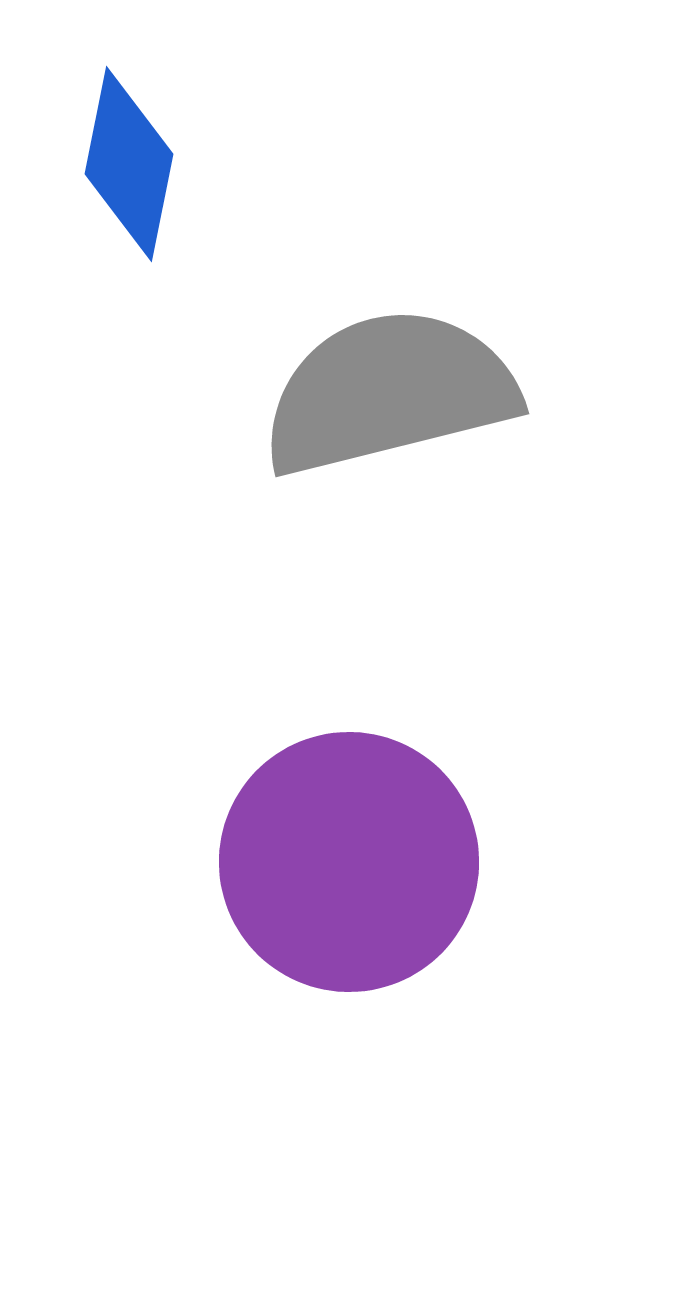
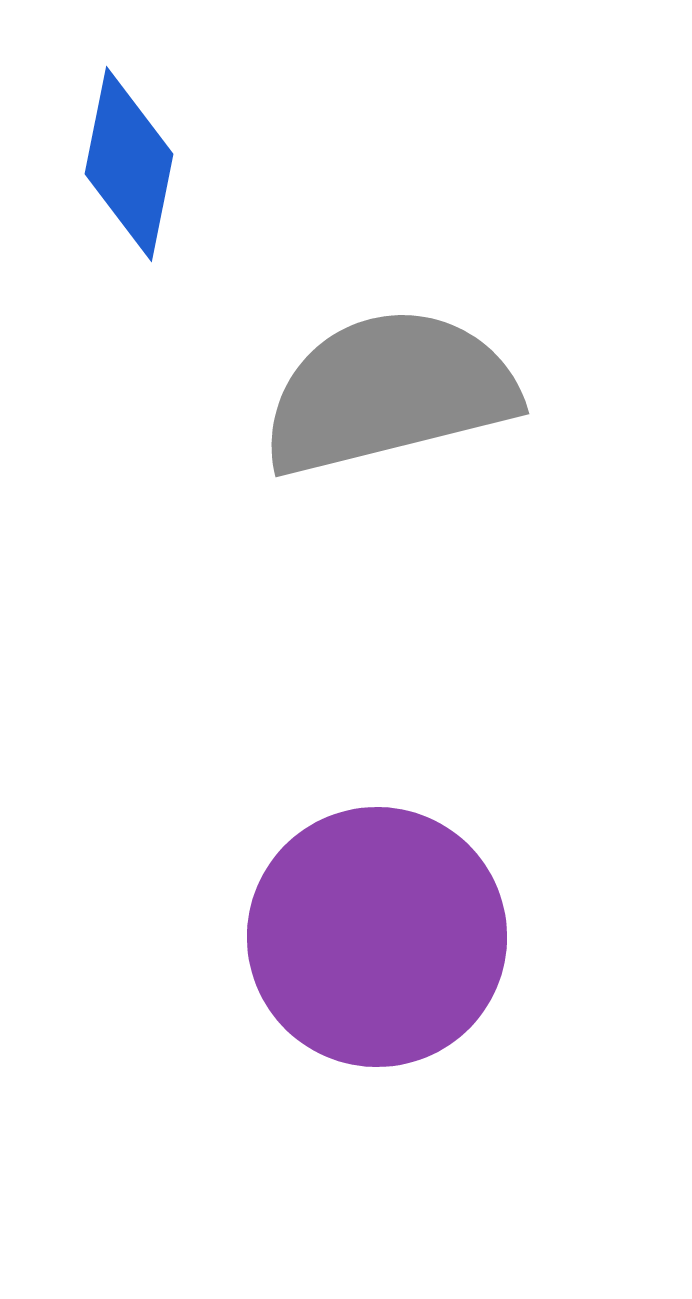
purple circle: moved 28 px right, 75 px down
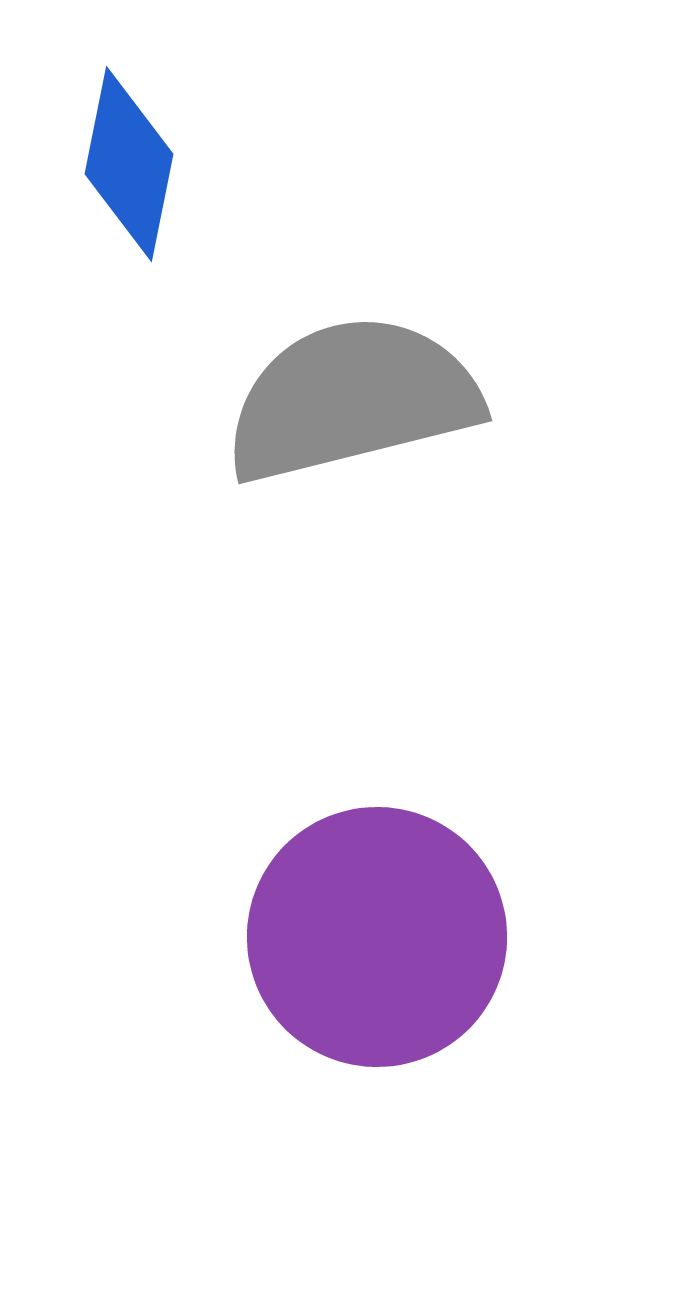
gray semicircle: moved 37 px left, 7 px down
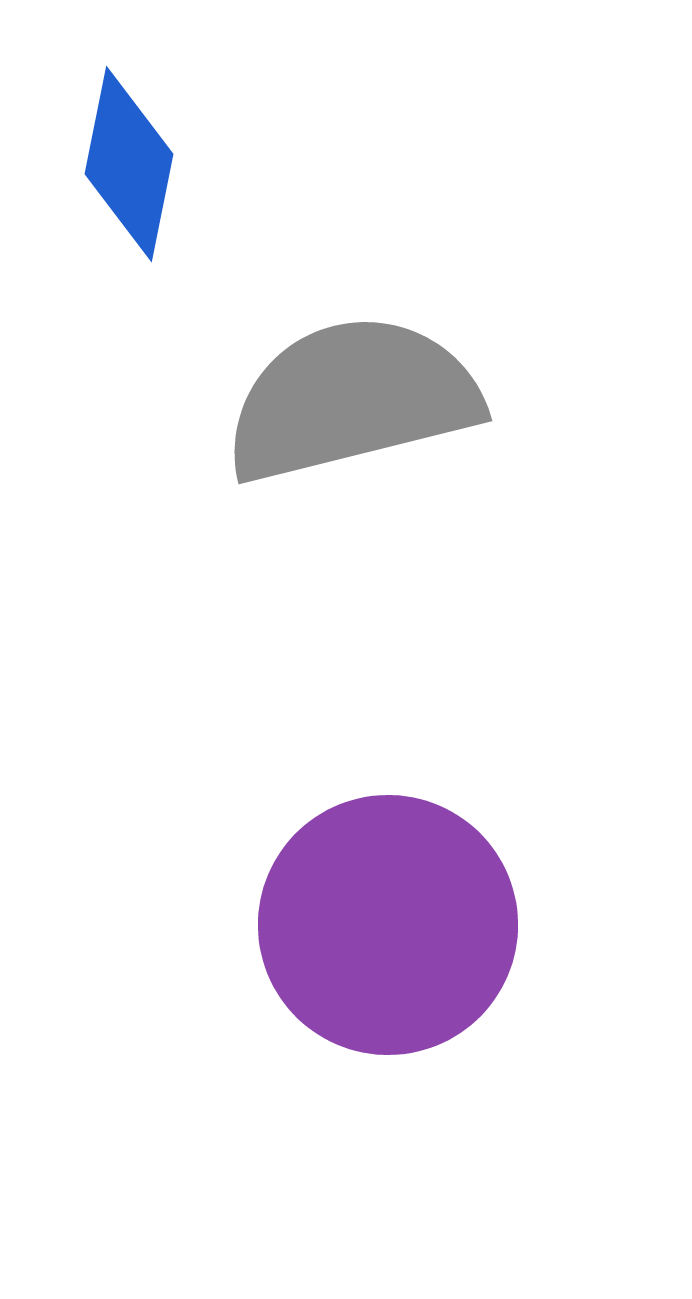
purple circle: moved 11 px right, 12 px up
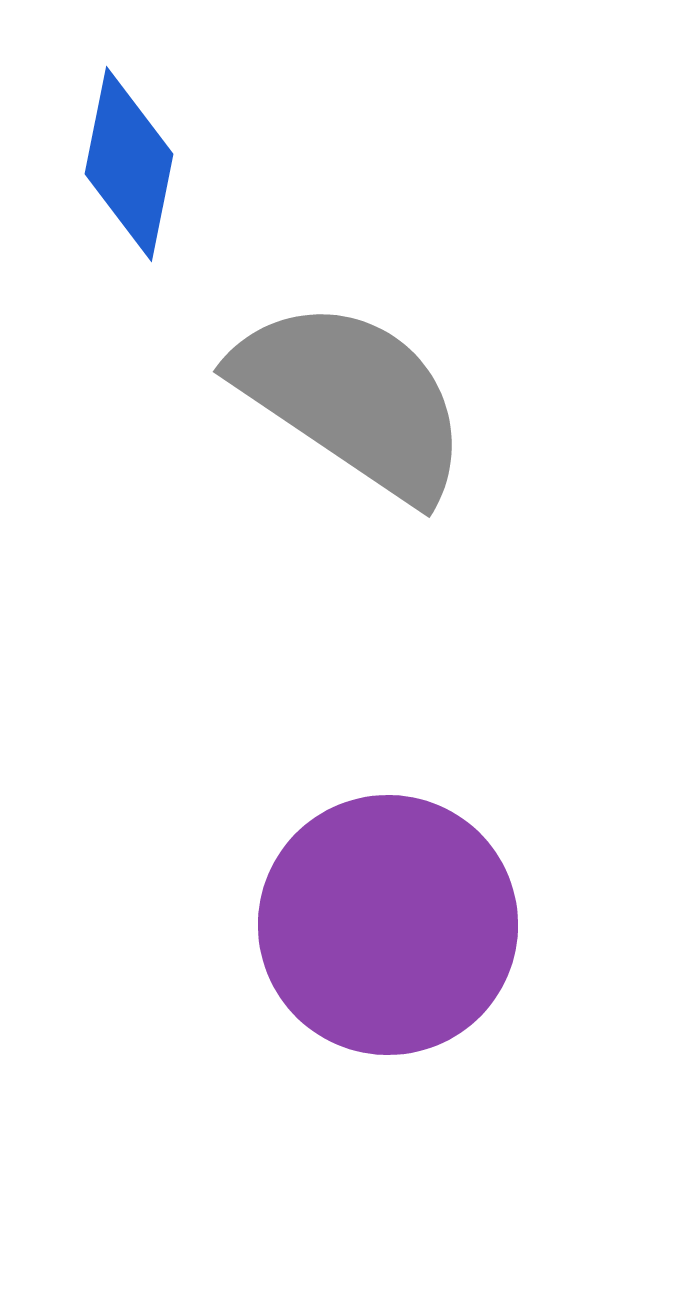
gray semicircle: rotated 48 degrees clockwise
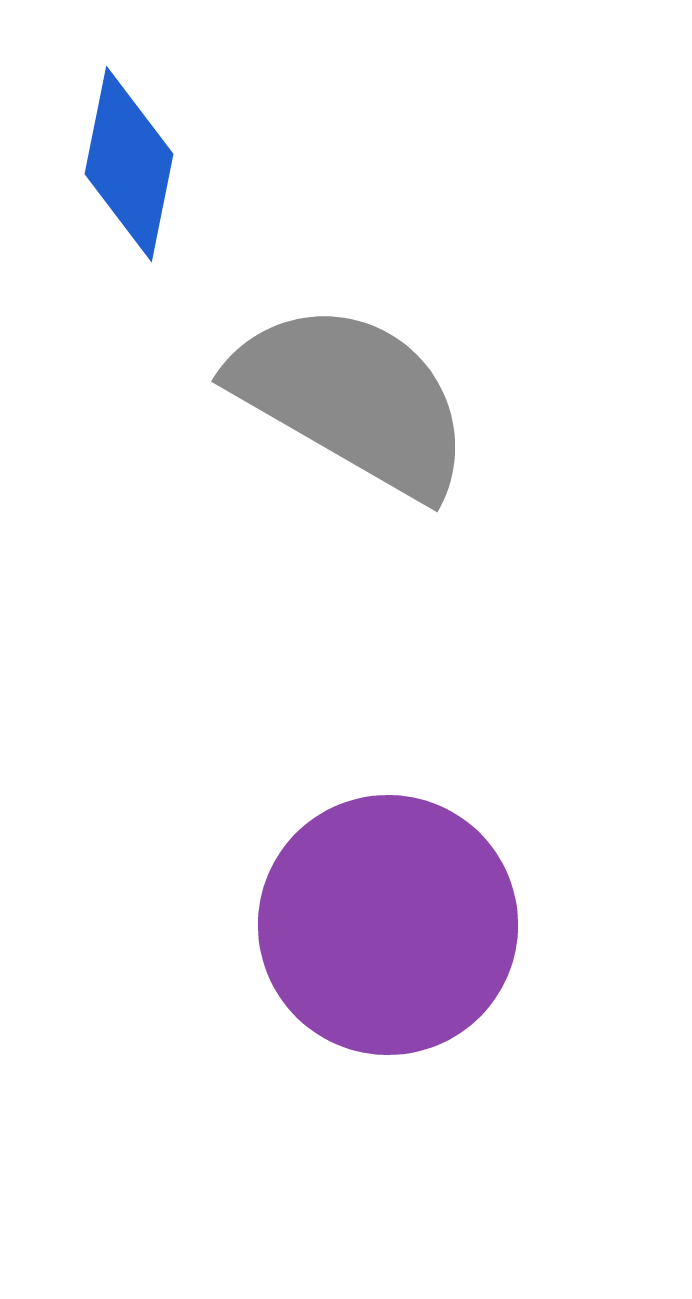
gray semicircle: rotated 4 degrees counterclockwise
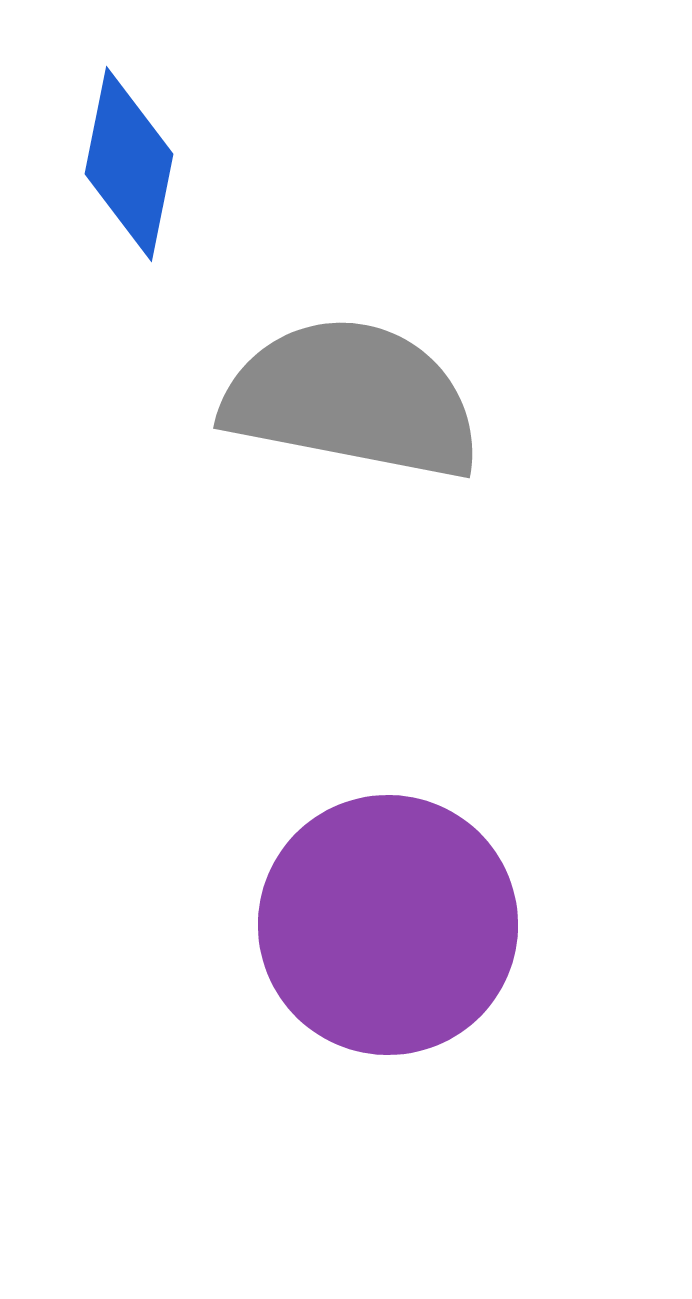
gray semicircle: rotated 19 degrees counterclockwise
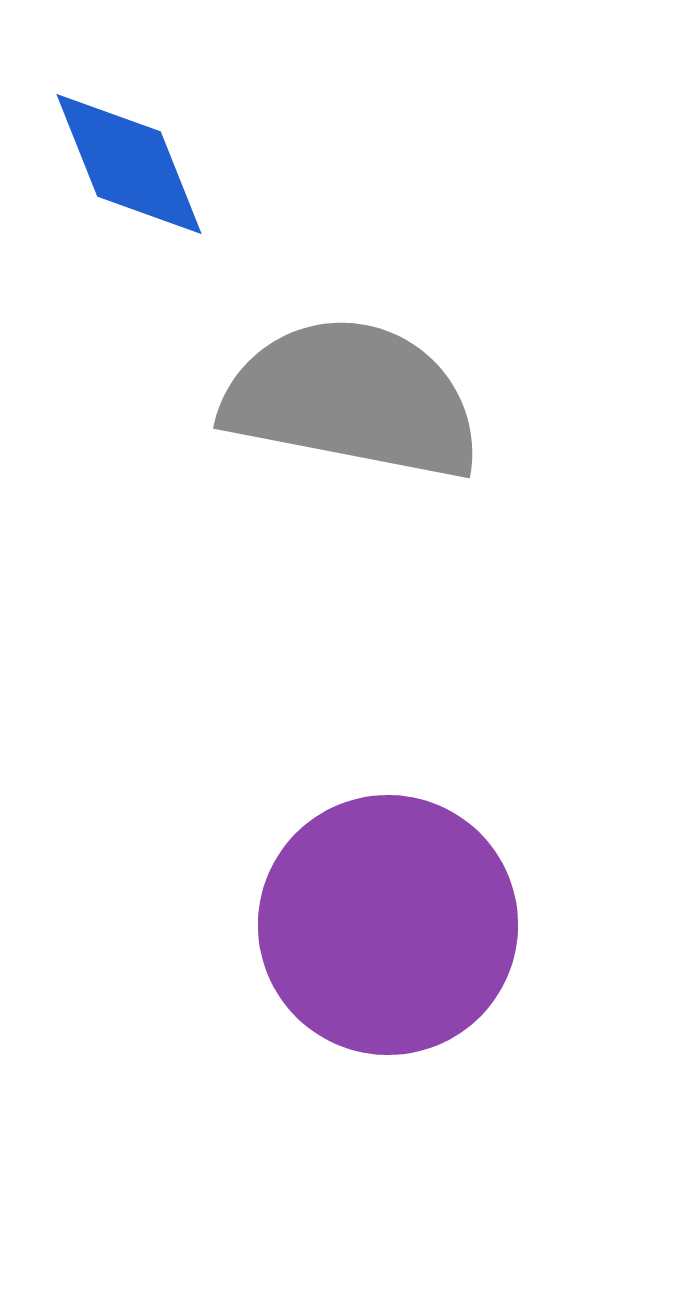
blue diamond: rotated 33 degrees counterclockwise
